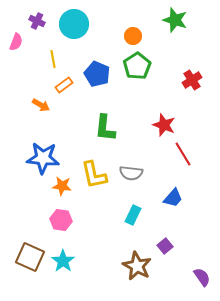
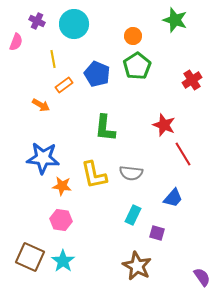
purple square: moved 8 px left, 13 px up; rotated 35 degrees counterclockwise
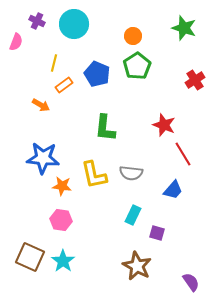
green star: moved 9 px right, 8 px down
yellow line: moved 1 px right, 4 px down; rotated 24 degrees clockwise
red cross: moved 3 px right
blue trapezoid: moved 8 px up
purple semicircle: moved 11 px left, 5 px down
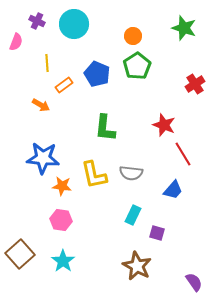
yellow line: moved 7 px left; rotated 18 degrees counterclockwise
red cross: moved 4 px down
brown square: moved 10 px left, 3 px up; rotated 24 degrees clockwise
purple semicircle: moved 3 px right
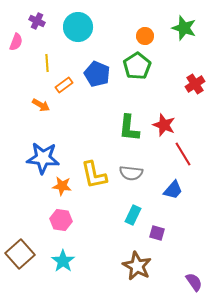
cyan circle: moved 4 px right, 3 px down
orange circle: moved 12 px right
green L-shape: moved 24 px right
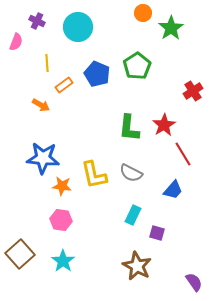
green star: moved 13 px left; rotated 20 degrees clockwise
orange circle: moved 2 px left, 23 px up
red cross: moved 2 px left, 7 px down
red star: rotated 20 degrees clockwise
gray semicircle: rotated 20 degrees clockwise
